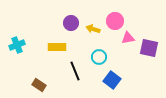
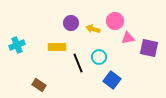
black line: moved 3 px right, 8 px up
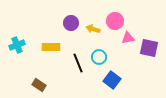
yellow rectangle: moved 6 px left
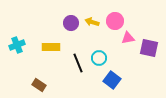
yellow arrow: moved 1 px left, 7 px up
cyan circle: moved 1 px down
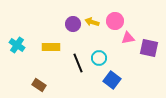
purple circle: moved 2 px right, 1 px down
cyan cross: rotated 35 degrees counterclockwise
